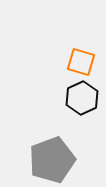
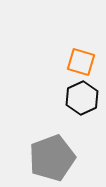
gray pentagon: moved 2 px up
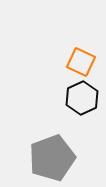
orange square: rotated 8 degrees clockwise
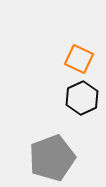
orange square: moved 2 px left, 3 px up
